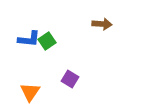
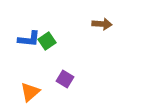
purple square: moved 5 px left
orange triangle: rotated 15 degrees clockwise
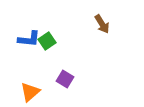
brown arrow: rotated 54 degrees clockwise
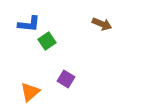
brown arrow: rotated 36 degrees counterclockwise
blue L-shape: moved 15 px up
purple square: moved 1 px right
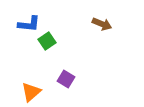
orange triangle: moved 1 px right
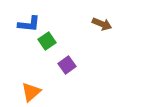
purple square: moved 1 px right, 14 px up; rotated 24 degrees clockwise
